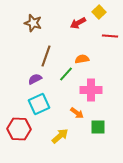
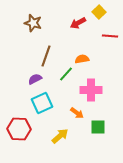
cyan square: moved 3 px right, 1 px up
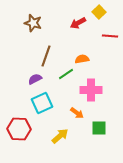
green line: rotated 14 degrees clockwise
green square: moved 1 px right, 1 px down
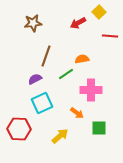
brown star: rotated 24 degrees counterclockwise
